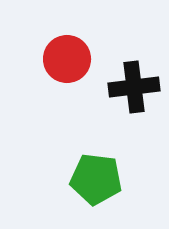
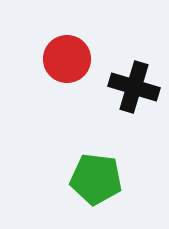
black cross: rotated 24 degrees clockwise
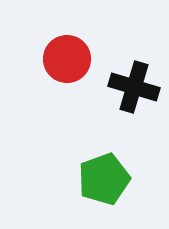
green pentagon: moved 8 px right; rotated 27 degrees counterclockwise
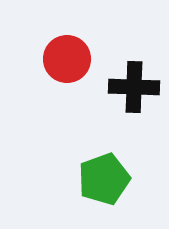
black cross: rotated 15 degrees counterclockwise
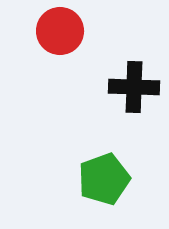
red circle: moved 7 px left, 28 px up
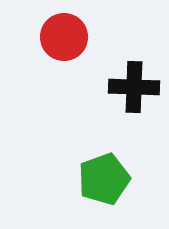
red circle: moved 4 px right, 6 px down
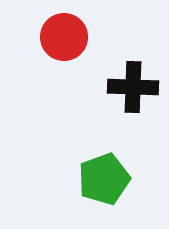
black cross: moved 1 px left
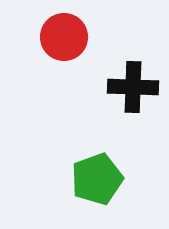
green pentagon: moved 7 px left
